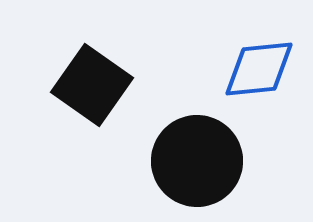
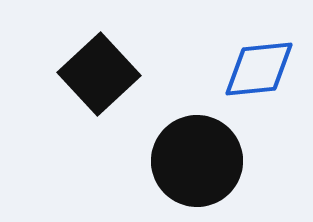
black square: moved 7 px right, 11 px up; rotated 12 degrees clockwise
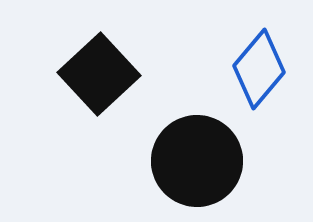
blue diamond: rotated 44 degrees counterclockwise
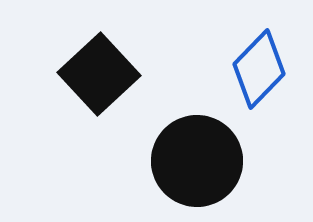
blue diamond: rotated 4 degrees clockwise
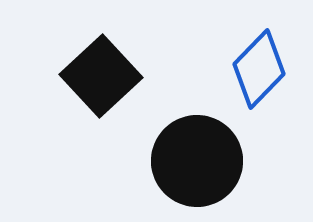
black square: moved 2 px right, 2 px down
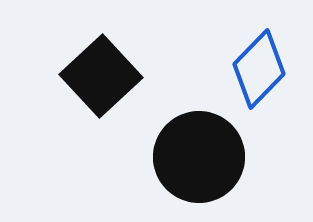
black circle: moved 2 px right, 4 px up
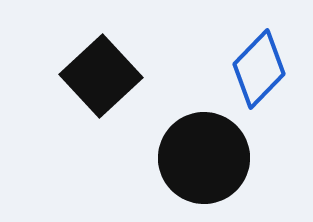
black circle: moved 5 px right, 1 px down
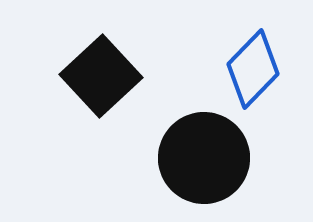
blue diamond: moved 6 px left
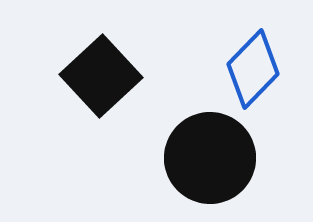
black circle: moved 6 px right
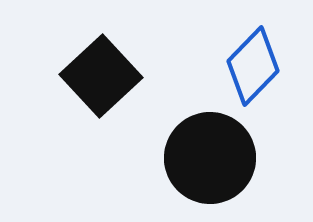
blue diamond: moved 3 px up
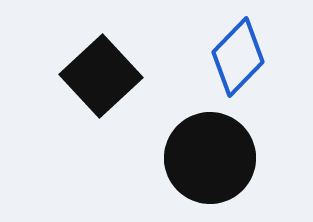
blue diamond: moved 15 px left, 9 px up
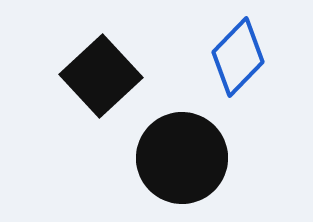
black circle: moved 28 px left
